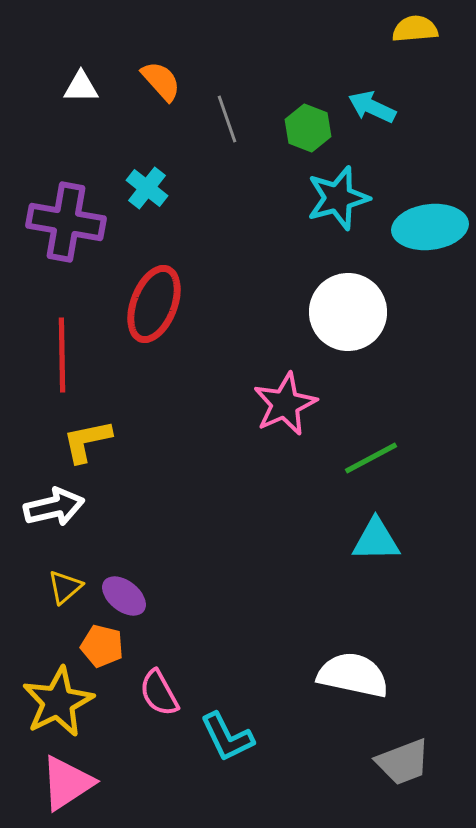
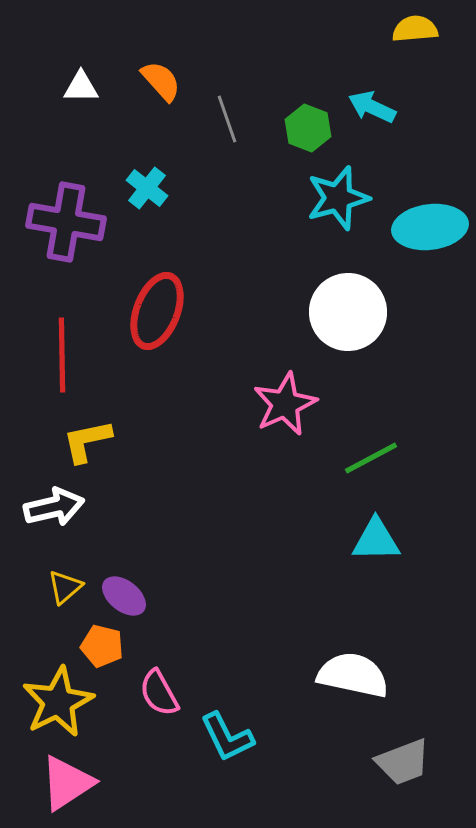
red ellipse: moved 3 px right, 7 px down
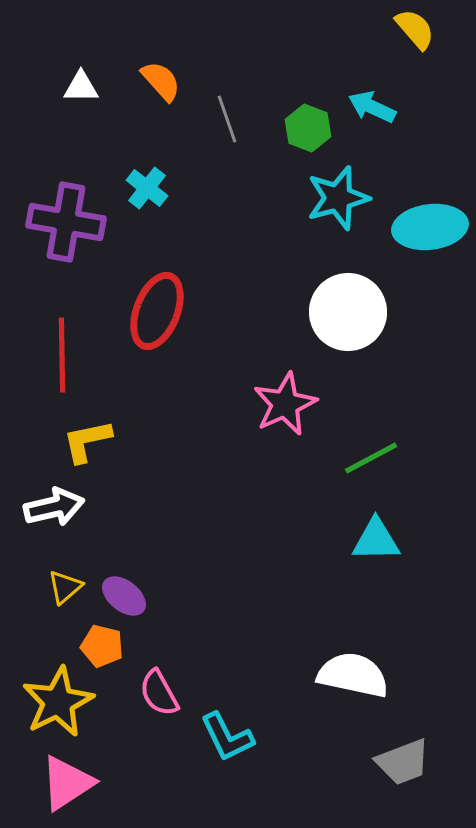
yellow semicircle: rotated 54 degrees clockwise
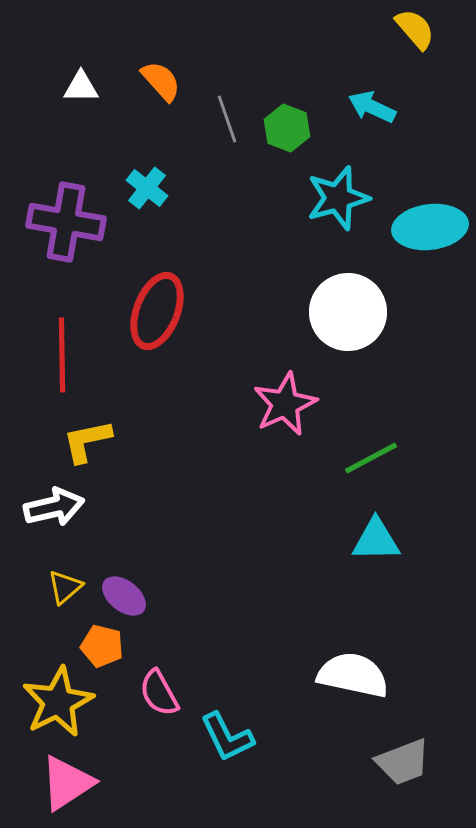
green hexagon: moved 21 px left
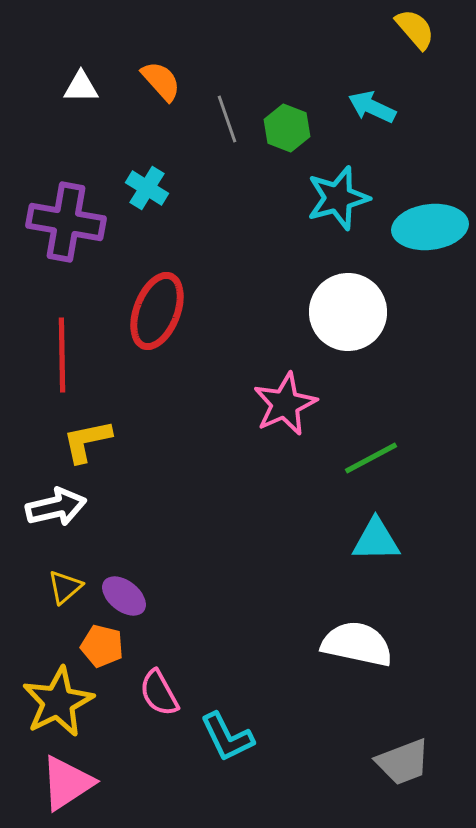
cyan cross: rotated 6 degrees counterclockwise
white arrow: moved 2 px right
white semicircle: moved 4 px right, 31 px up
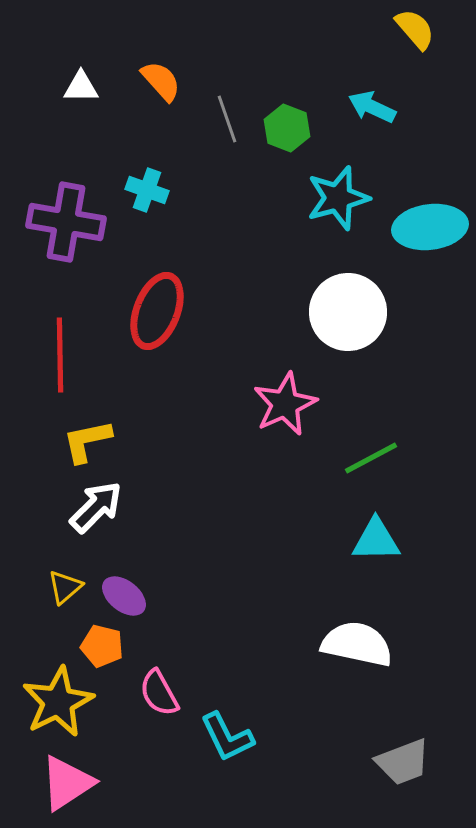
cyan cross: moved 2 px down; rotated 12 degrees counterclockwise
red line: moved 2 px left
white arrow: moved 40 px right; rotated 32 degrees counterclockwise
